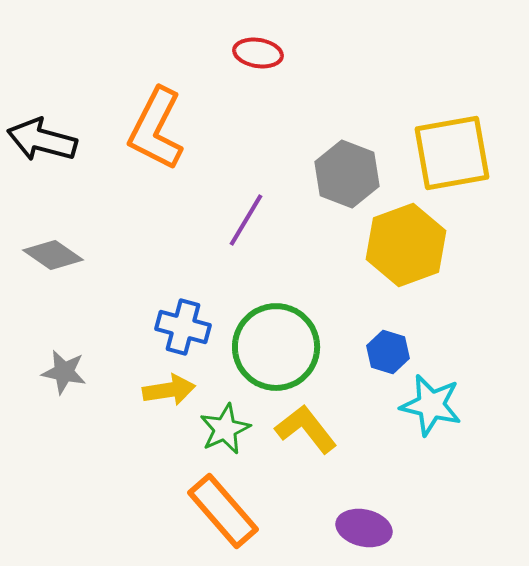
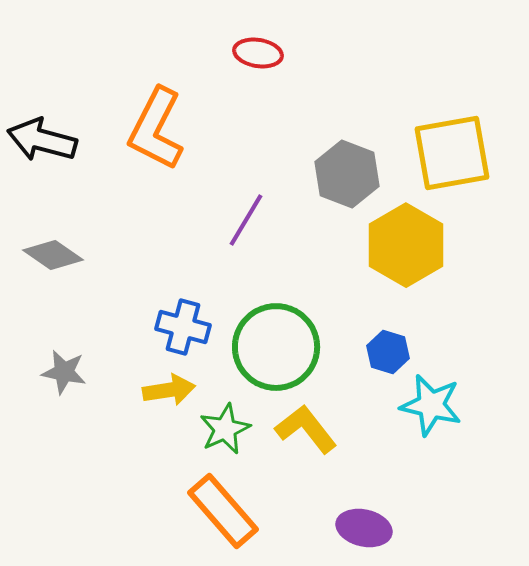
yellow hexagon: rotated 10 degrees counterclockwise
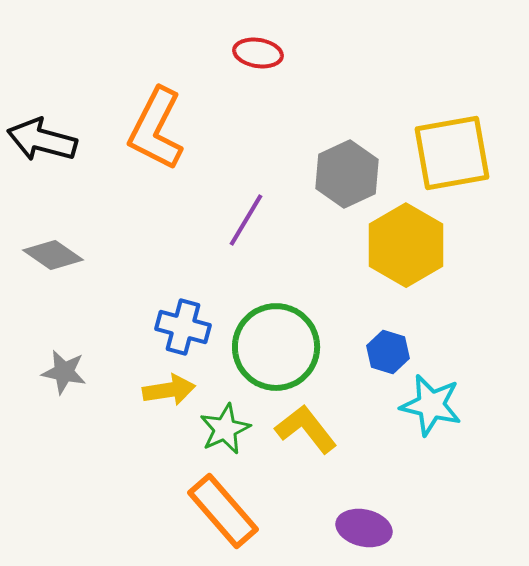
gray hexagon: rotated 14 degrees clockwise
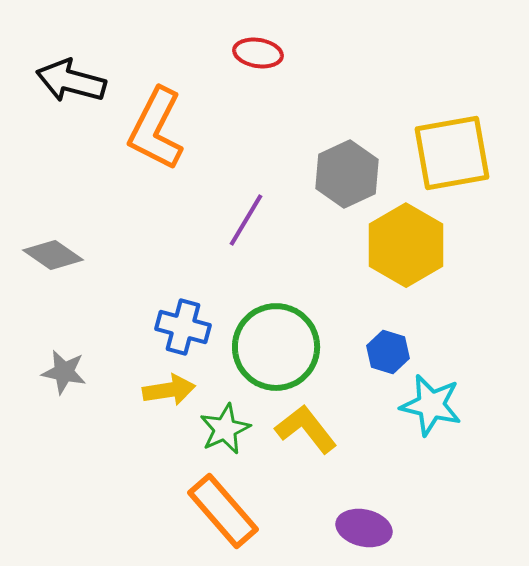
black arrow: moved 29 px right, 59 px up
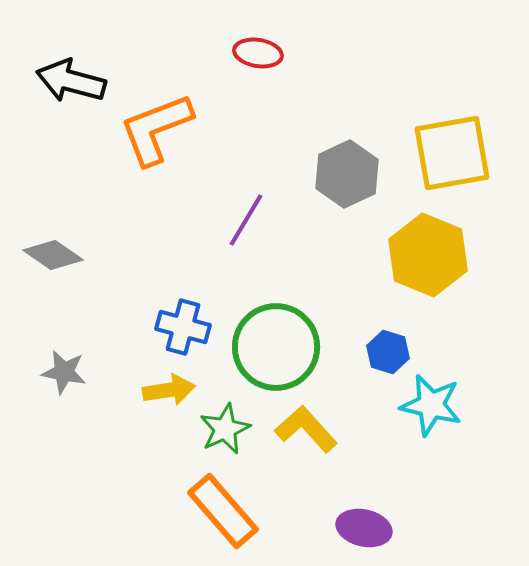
orange L-shape: rotated 42 degrees clockwise
yellow hexagon: moved 22 px right, 10 px down; rotated 8 degrees counterclockwise
yellow L-shape: rotated 4 degrees counterclockwise
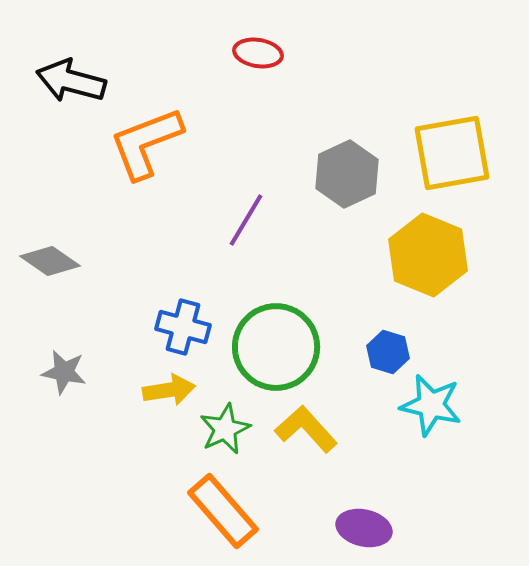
orange L-shape: moved 10 px left, 14 px down
gray diamond: moved 3 px left, 6 px down
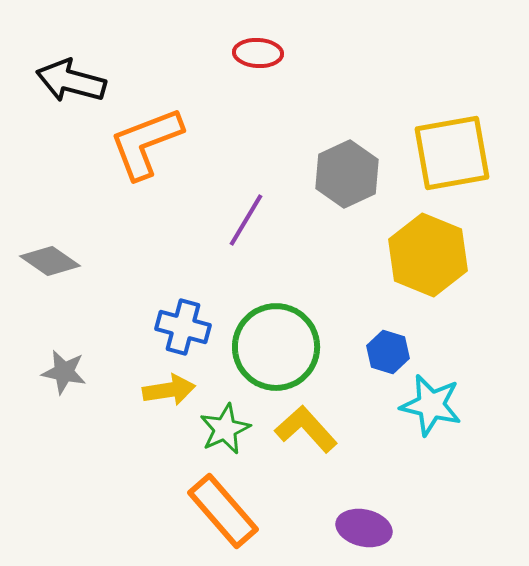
red ellipse: rotated 6 degrees counterclockwise
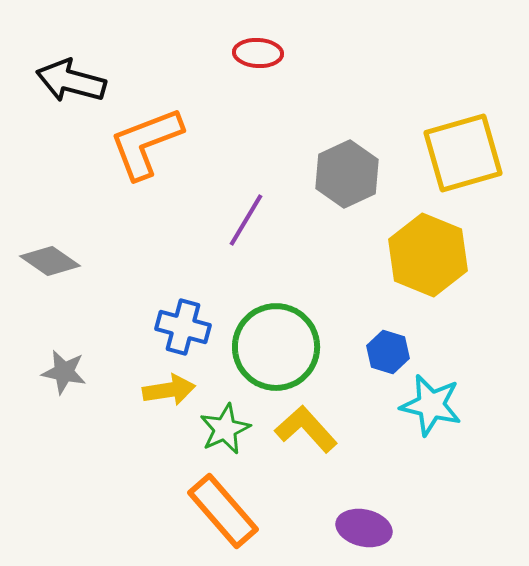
yellow square: moved 11 px right; rotated 6 degrees counterclockwise
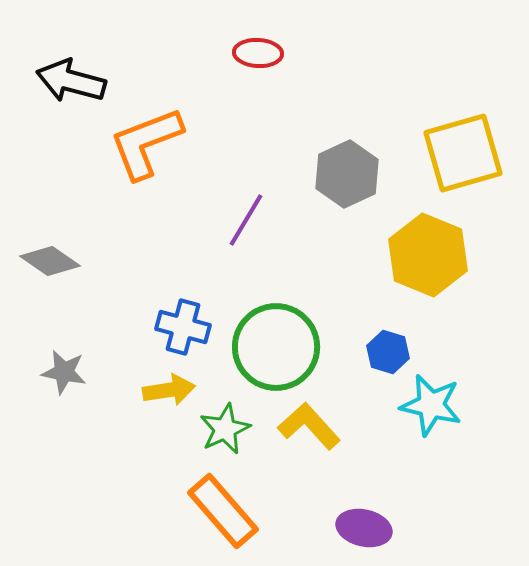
yellow L-shape: moved 3 px right, 3 px up
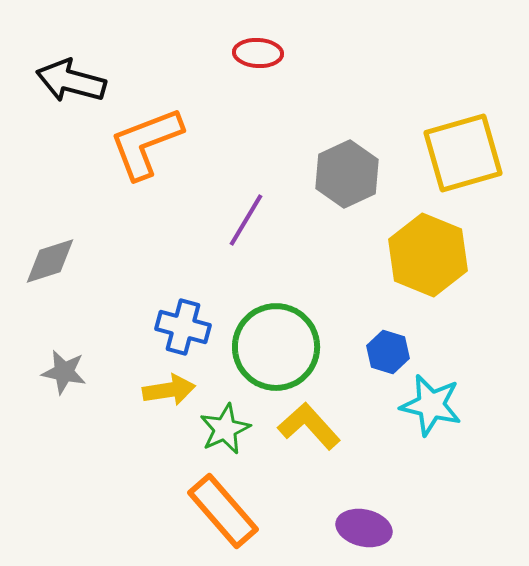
gray diamond: rotated 52 degrees counterclockwise
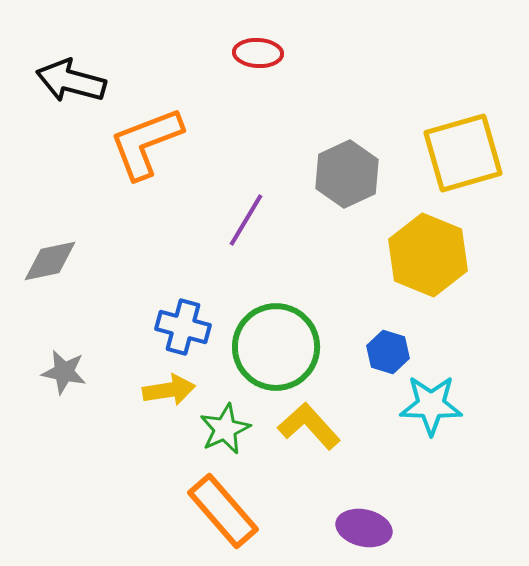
gray diamond: rotated 6 degrees clockwise
cyan star: rotated 12 degrees counterclockwise
